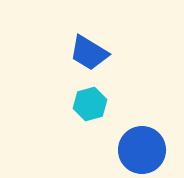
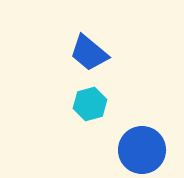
blue trapezoid: rotated 9 degrees clockwise
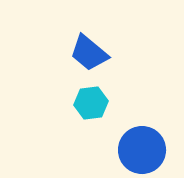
cyan hexagon: moved 1 px right, 1 px up; rotated 8 degrees clockwise
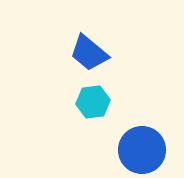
cyan hexagon: moved 2 px right, 1 px up
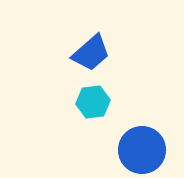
blue trapezoid: moved 2 px right; rotated 81 degrees counterclockwise
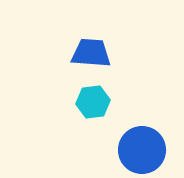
blue trapezoid: rotated 135 degrees counterclockwise
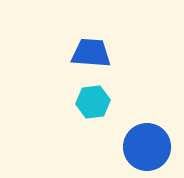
blue circle: moved 5 px right, 3 px up
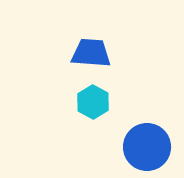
cyan hexagon: rotated 24 degrees counterclockwise
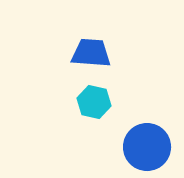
cyan hexagon: moved 1 px right; rotated 16 degrees counterclockwise
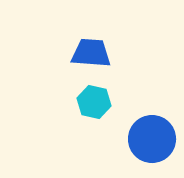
blue circle: moved 5 px right, 8 px up
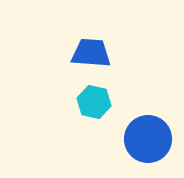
blue circle: moved 4 px left
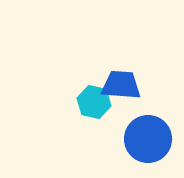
blue trapezoid: moved 30 px right, 32 px down
